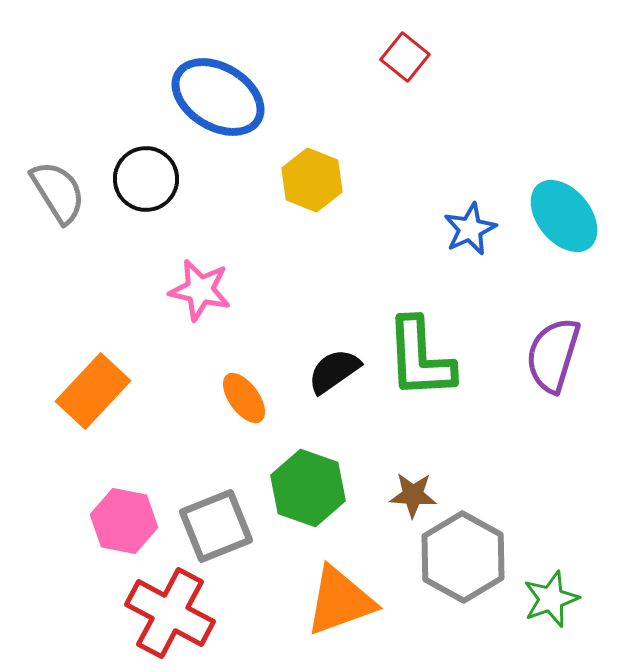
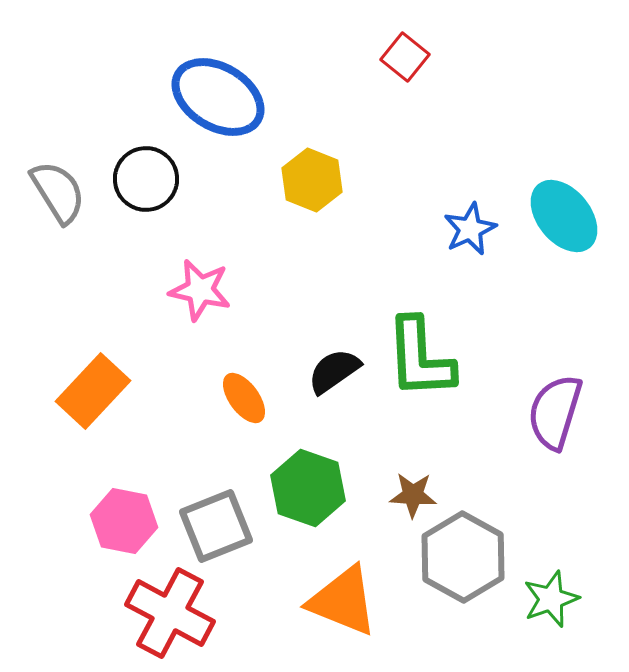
purple semicircle: moved 2 px right, 57 px down
orange triangle: moved 3 px right; rotated 42 degrees clockwise
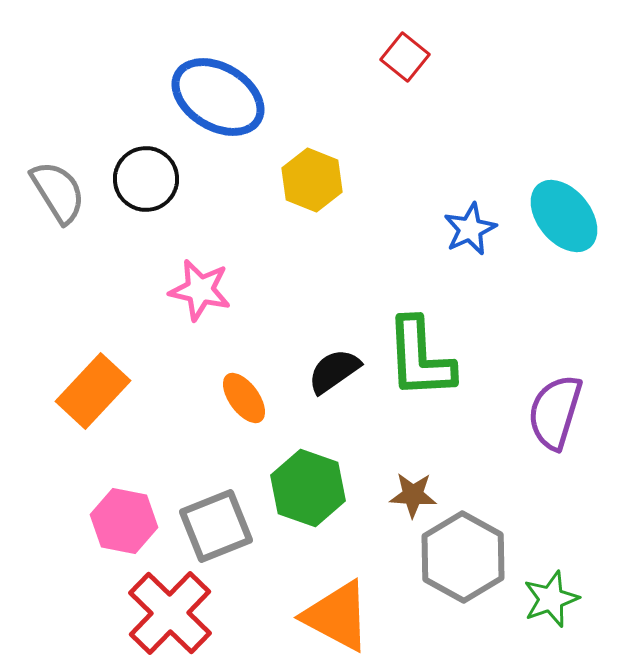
orange triangle: moved 6 px left, 15 px down; rotated 6 degrees clockwise
red cross: rotated 16 degrees clockwise
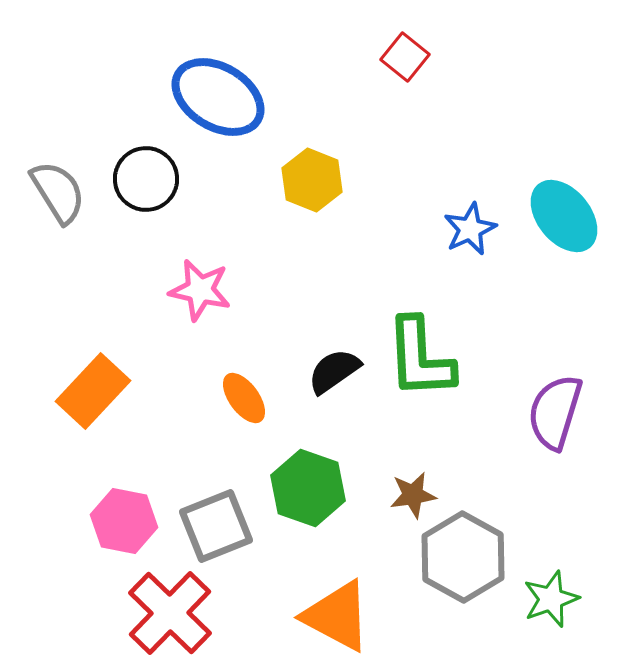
brown star: rotated 12 degrees counterclockwise
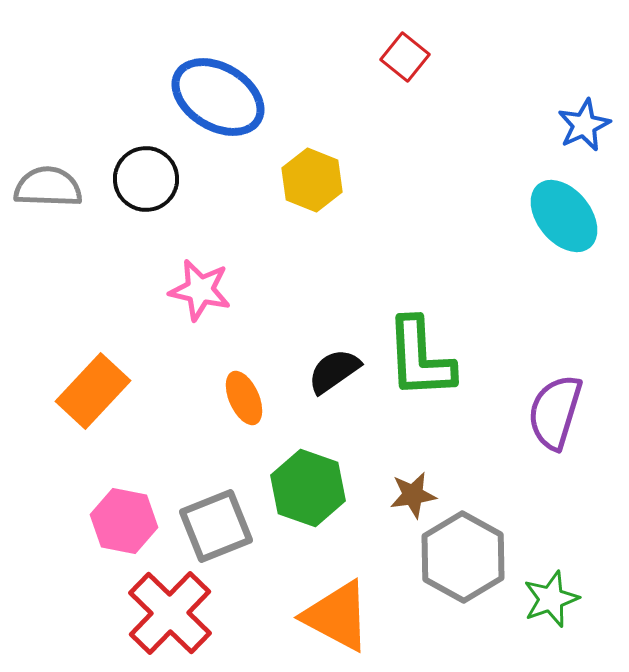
gray semicircle: moved 10 px left, 5 px up; rotated 56 degrees counterclockwise
blue star: moved 114 px right, 104 px up
orange ellipse: rotated 12 degrees clockwise
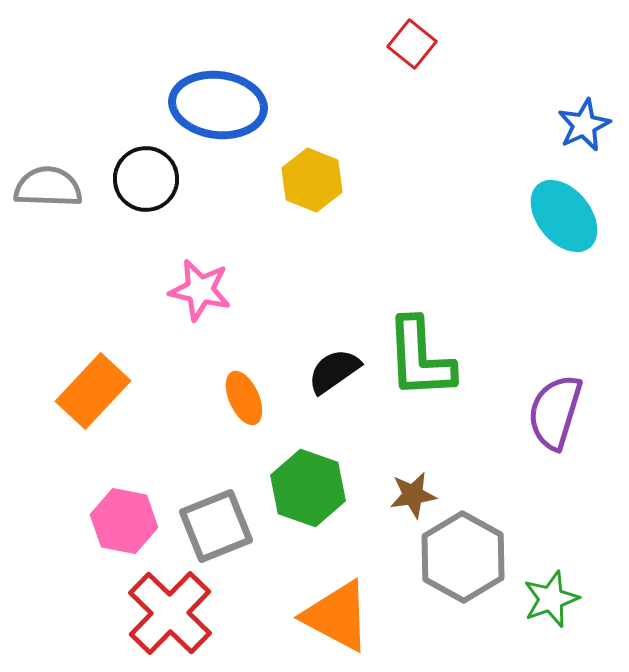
red square: moved 7 px right, 13 px up
blue ellipse: moved 8 px down; rotated 24 degrees counterclockwise
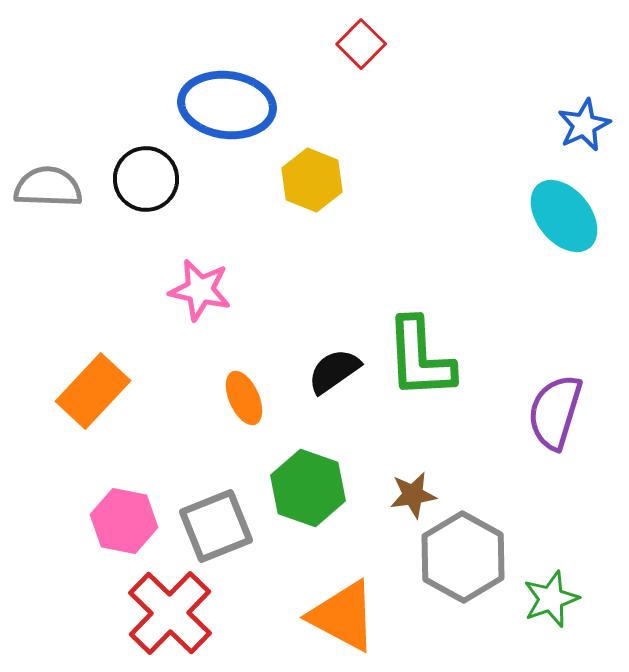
red square: moved 51 px left; rotated 6 degrees clockwise
blue ellipse: moved 9 px right
orange triangle: moved 6 px right
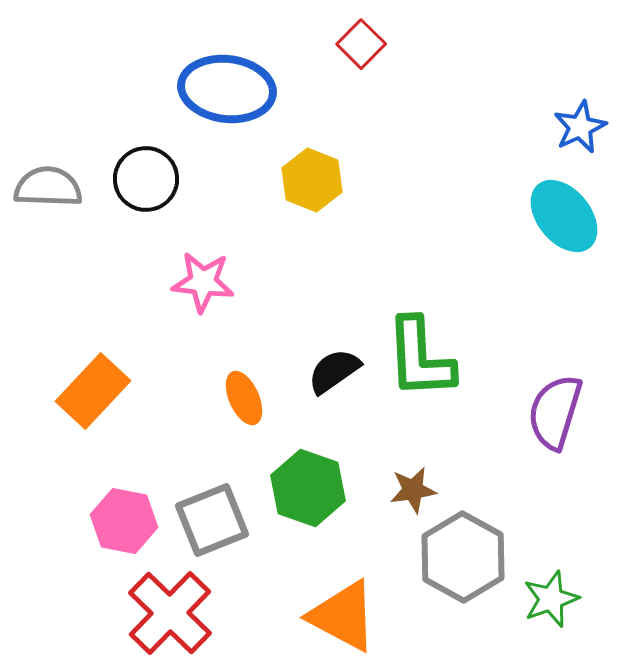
blue ellipse: moved 16 px up
blue star: moved 4 px left, 2 px down
pink star: moved 3 px right, 8 px up; rotated 6 degrees counterclockwise
brown star: moved 5 px up
gray square: moved 4 px left, 6 px up
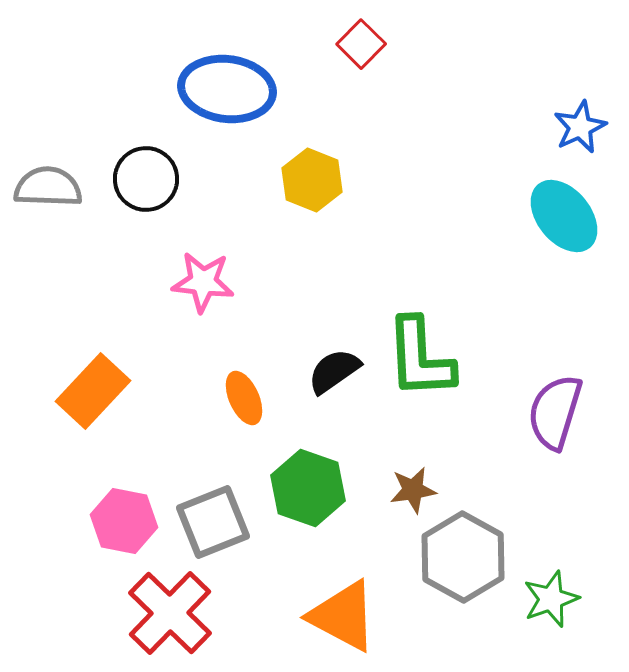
gray square: moved 1 px right, 2 px down
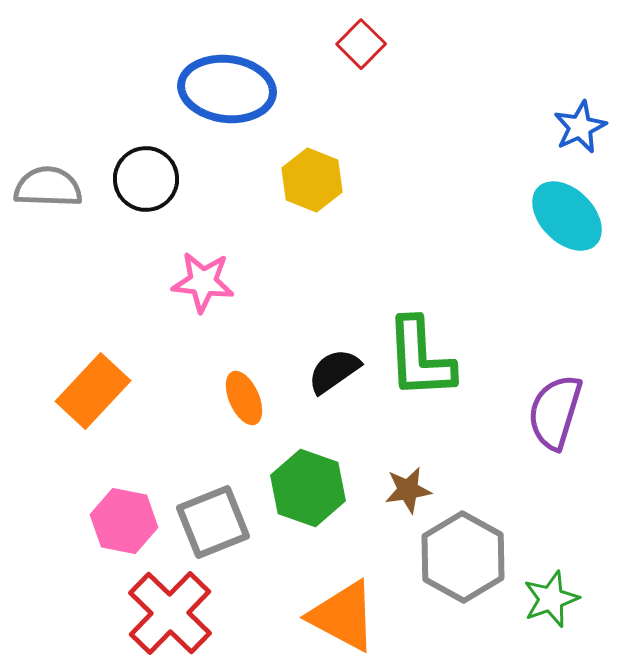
cyan ellipse: moved 3 px right; rotated 6 degrees counterclockwise
brown star: moved 5 px left
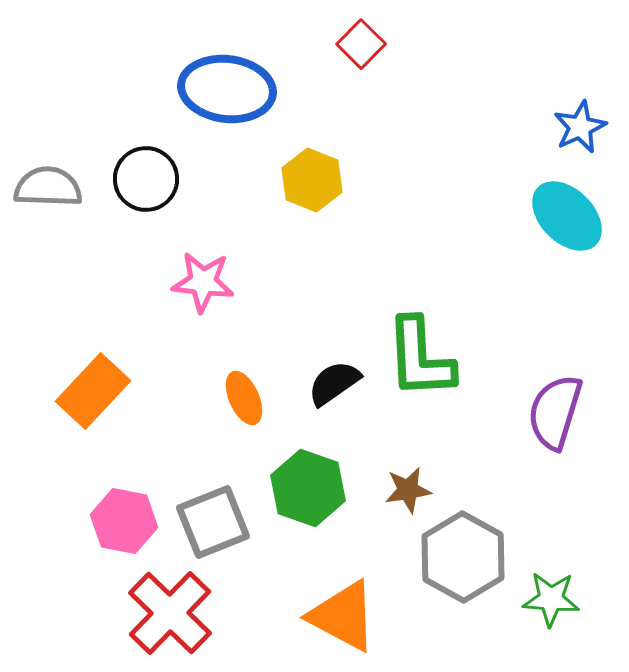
black semicircle: moved 12 px down
green star: rotated 24 degrees clockwise
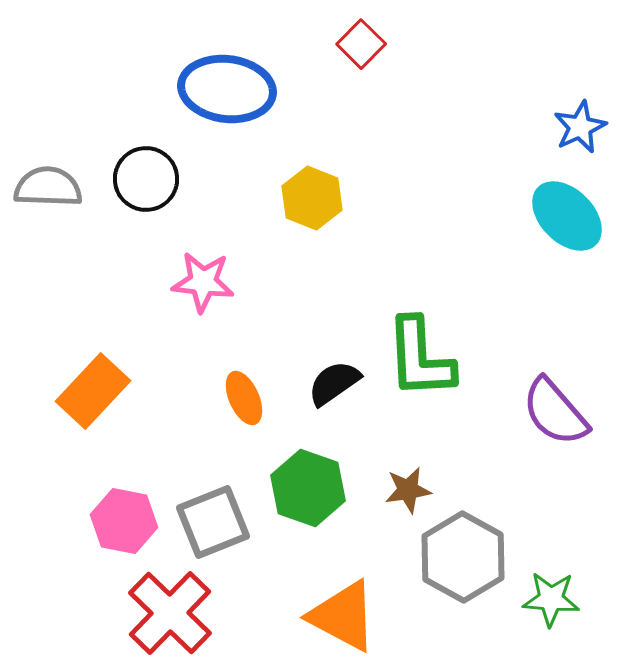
yellow hexagon: moved 18 px down
purple semicircle: rotated 58 degrees counterclockwise
